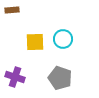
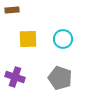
yellow square: moved 7 px left, 3 px up
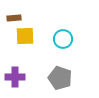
brown rectangle: moved 2 px right, 8 px down
yellow square: moved 3 px left, 3 px up
purple cross: rotated 18 degrees counterclockwise
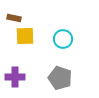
brown rectangle: rotated 16 degrees clockwise
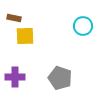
cyan circle: moved 20 px right, 13 px up
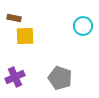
purple cross: rotated 24 degrees counterclockwise
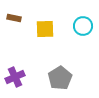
yellow square: moved 20 px right, 7 px up
gray pentagon: rotated 20 degrees clockwise
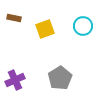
yellow square: rotated 18 degrees counterclockwise
purple cross: moved 3 px down
